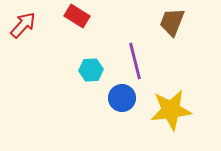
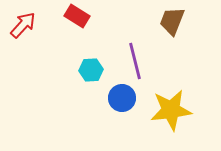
brown trapezoid: moved 1 px up
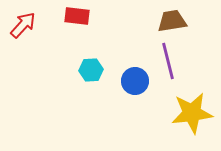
red rectangle: rotated 25 degrees counterclockwise
brown trapezoid: rotated 60 degrees clockwise
purple line: moved 33 px right
blue circle: moved 13 px right, 17 px up
yellow star: moved 21 px right, 3 px down
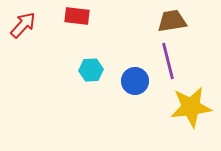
yellow star: moved 1 px left, 6 px up
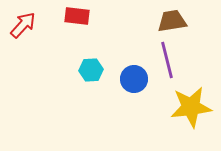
purple line: moved 1 px left, 1 px up
blue circle: moved 1 px left, 2 px up
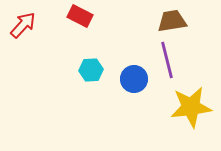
red rectangle: moved 3 px right; rotated 20 degrees clockwise
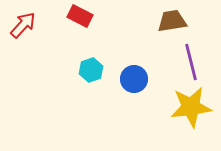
purple line: moved 24 px right, 2 px down
cyan hexagon: rotated 15 degrees counterclockwise
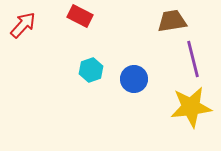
purple line: moved 2 px right, 3 px up
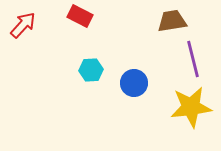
cyan hexagon: rotated 15 degrees clockwise
blue circle: moved 4 px down
